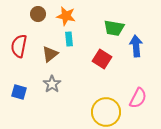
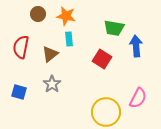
red semicircle: moved 2 px right, 1 px down
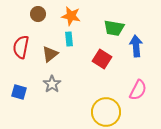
orange star: moved 5 px right
pink semicircle: moved 8 px up
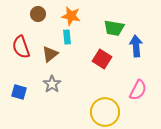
cyan rectangle: moved 2 px left, 2 px up
red semicircle: rotated 30 degrees counterclockwise
yellow circle: moved 1 px left
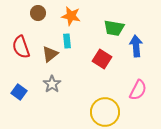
brown circle: moved 1 px up
cyan rectangle: moved 4 px down
blue square: rotated 21 degrees clockwise
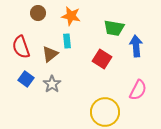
blue square: moved 7 px right, 13 px up
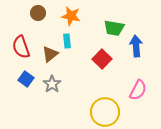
red square: rotated 12 degrees clockwise
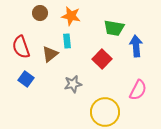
brown circle: moved 2 px right
gray star: moved 21 px right; rotated 24 degrees clockwise
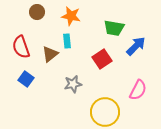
brown circle: moved 3 px left, 1 px up
blue arrow: rotated 50 degrees clockwise
red square: rotated 12 degrees clockwise
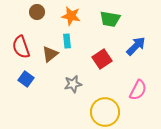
green trapezoid: moved 4 px left, 9 px up
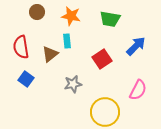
red semicircle: rotated 10 degrees clockwise
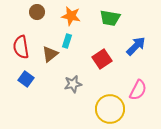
green trapezoid: moved 1 px up
cyan rectangle: rotated 24 degrees clockwise
yellow circle: moved 5 px right, 3 px up
